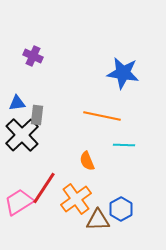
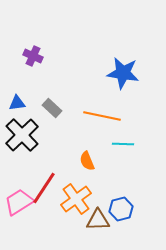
gray rectangle: moved 15 px right, 7 px up; rotated 54 degrees counterclockwise
cyan line: moved 1 px left, 1 px up
blue hexagon: rotated 15 degrees clockwise
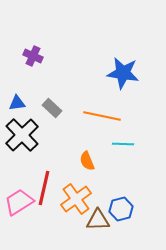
red line: rotated 20 degrees counterclockwise
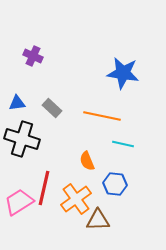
black cross: moved 4 px down; rotated 28 degrees counterclockwise
cyan line: rotated 10 degrees clockwise
blue hexagon: moved 6 px left, 25 px up; rotated 20 degrees clockwise
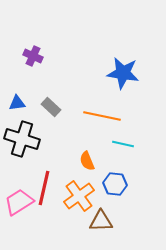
gray rectangle: moved 1 px left, 1 px up
orange cross: moved 3 px right, 3 px up
brown triangle: moved 3 px right, 1 px down
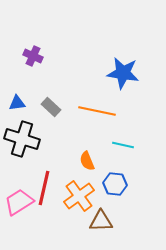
orange line: moved 5 px left, 5 px up
cyan line: moved 1 px down
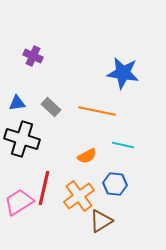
orange semicircle: moved 5 px up; rotated 96 degrees counterclockwise
brown triangle: rotated 30 degrees counterclockwise
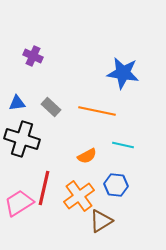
blue hexagon: moved 1 px right, 1 px down
pink trapezoid: moved 1 px down
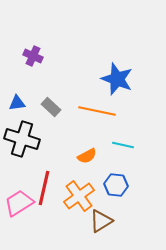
blue star: moved 6 px left, 6 px down; rotated 12 degrees clockwise
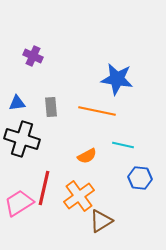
blue star: rotated 12 degrees counterclockwise
gray rectangle: rotated 42 degrees clockwise
blue hexagon: moved 24 px right, 7 px up
